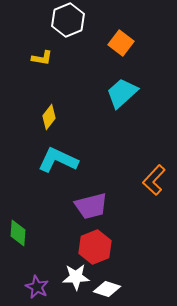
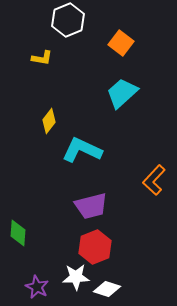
yellow diamond: moved 4 px down
cyan L-shape: moved 24 px right, 10 px up
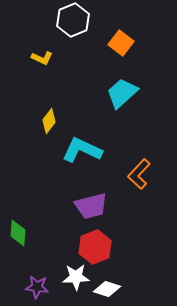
white hexagon: moved 5 px right
yellow L-shape: rotated 15 degrees clockwise
orange L-shape: moved 15 px left, 6 px up
purple star: rotated 20 degrees counterclockwise
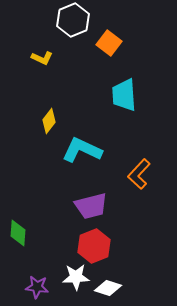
orange square: moved 12 px left
cyan trapezoid: moved 2 px right, 2 px down; rotated 52 degrees counterclockwise
red hexagon: moved 1 px left, 1 px up
white diamond: moved 1 px right, 1 px up
